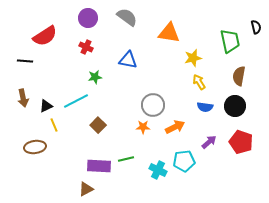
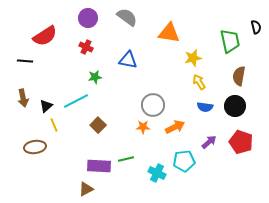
black triangle: rotated 16 degrees counterclockwise
cyan cross: moved 1 px left, 3 px down
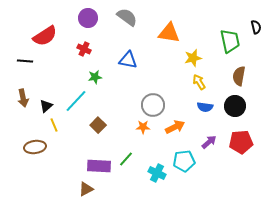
red cross: moved 2 px left, 2 px down
cyan line: rotated 20 degrees counterclockwise
red pentagon: rotated 25 degrees counterclockwise
green line: rotated 35 degrees counterclockwise
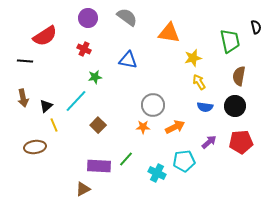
brown triangle: moved 3 px left
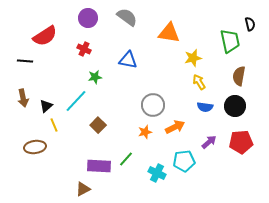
black semicircle: moved 6 px left, 3 px up
orange star: moved 2 px right, 5 px down; rotated 16 degrees counterclockwise
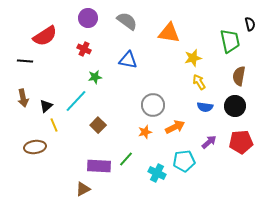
gray semicircle: moved 4 px down
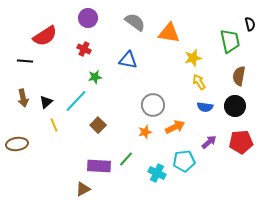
gray semicircle: moved 8 px right, 1 px down
black triangle: moved 4 px up
brown ellipse: moved 18 px left, 3 px up
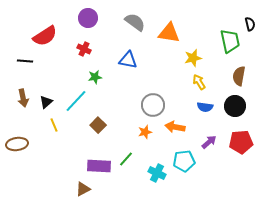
orange arrow: rotated 144 degrees counterclockwise
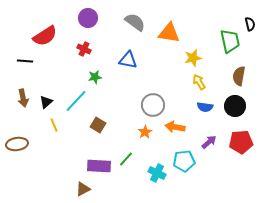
brown square: rotated 14 degrees counterclockwise
orange star: rotated 16 degrees counterclockwise
